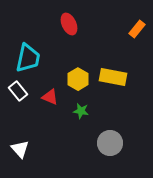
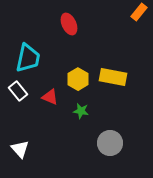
orange rectangle: moved 2 px right, 17 px up
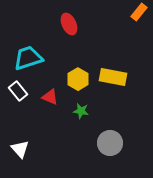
cyan trapezoid: rotated 120 degrees counterclockwise
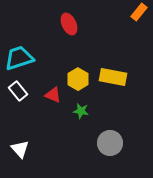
cyan trapezoid: moved 9 px left
red triangle: moved 3 px right, 2 px up
